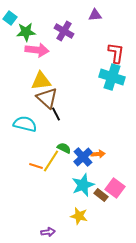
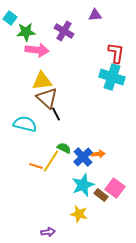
yellow triangle: moved 1 px right
yellow star: moved 2 px up
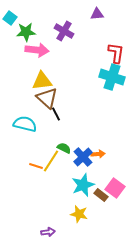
purple triangle: moved 2 px right, 1 px up
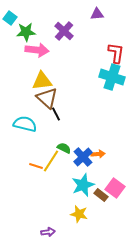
purple cross: rotated 12 degrees clockwise
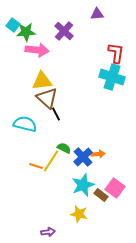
cyan square: moved 3 px right, 7 px down
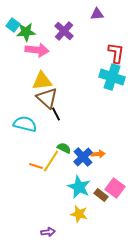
cyan star: moved 4 px left, 2 px down; rotated 25 degrees counterclockwise
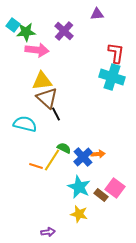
yellow line: moved 1 px right, 1 px up
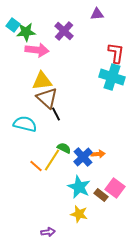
orange line: rotated 24 degrees clockwise
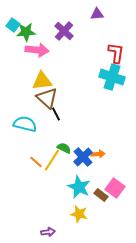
orange line: moved 4 px up
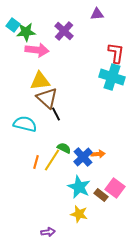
yellow triangle: moved 2 px left
orange line: rotated 64 degrees clockwise
